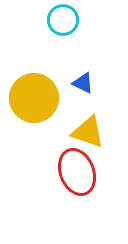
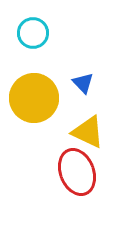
cyan circle: moved 30 px left, 13 px down
blue triangle: rotated 20 degrees clockwise
yellow triangle: rotated 6 degrees clockwise
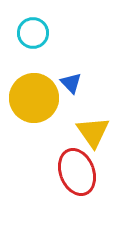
blue triangle: moved 12 px left
yellow triangle: moved 5 px right; rotated 30 degrees clockwise
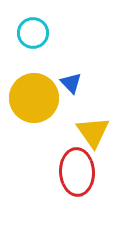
red ellipse: rotated 18 degrees clockwise
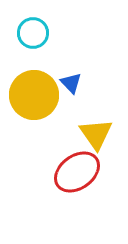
yellow circle: moved 3 px up
yellow triangle: moved 3 px right, 2 px down
red ellipse: rotated 57 degrees clockwise
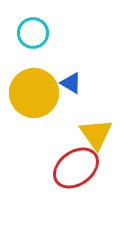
blue triangle: rotated 15 degrees counterclockwise
yellow circle: moved 2 px up
red ellipse: moved 1 px left, 4 px up
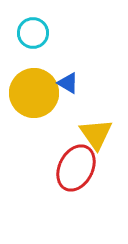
blue triangle: moved 3 px left
red ellipse: rotated 27 degrees counterclockwise
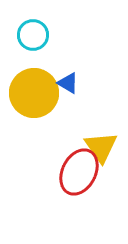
cyan circle: moved 2 px down
yellow triangle: moved 5 px right, 13 px down
red ellipse: moved 3 px right, 4 px down
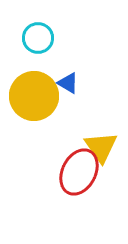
cyan circle: moved 5 px right, 3 px down
yellow circle: moved 3 px down
